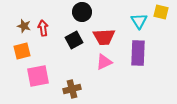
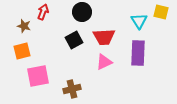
red arrow: moved 16 px up; rotated 28 degrees clockwise
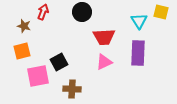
black square: moved 15 px left, 22 px down
brown cross: rotated 18 degrees clockwise
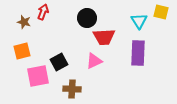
black circle: moved 5 px right, 6 px down
brown star: moved 4 px up
pink triangle: moved 10 px left, 1 px up
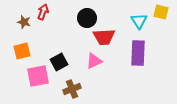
brown cross: rotated 24 degrees counterclockwise
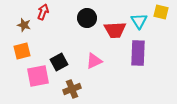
brown star: moved 3 px down
red trapezoid: moved 11 px right, 7 px up
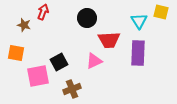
red trapezoid: moved 6 px left, 10 px down
orange square: moved 6 px left, 2 px down; rotated 24 degrees clockwise
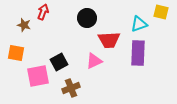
cyan triangle: moved 3 px down; rotated 42 degrees clockwise
brown cross: moved 1 px left, 1 px up
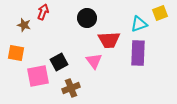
yellow square: moved 1 px left, 1 px down; rotated 35 degrees counterclockwise
pink triangle: rotated 42 degrees counterclockwise
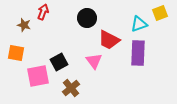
red trapezoid: rotated 30 degrees clockwise
brown cross: rotated 18 degrees counterclockwise
